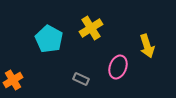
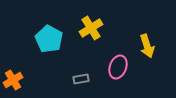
gray rectangle: rotated 35 degrees counterclockwise
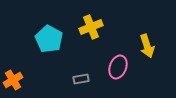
yellow cross: moved 1 px up; rotated 10 degrees clockwise
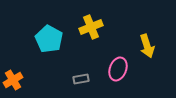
pink ellipse: moved 2 px down
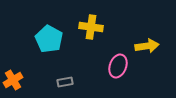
yellow cross: rotated 30 degrees clockwise
yellow arrow: rotated 80 degrees counterclockwise
pink ellipse: moved 3 px up
gray rectangle: moved 16 px left, 3 px down
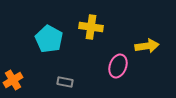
gray rectangle: rotated 21 degrees clockwise
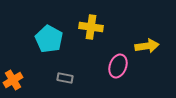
gray rectangle: moved 4 px up
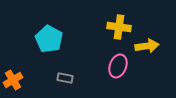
yellow cross: moved 28 px right
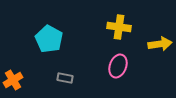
yellow arrow: moved 13 px right, 2 px up
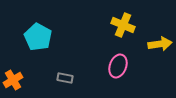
yellow cross: moved 4 px right, 2 px up; rotated 15 degrees clockwise
cyan pentagon: moved 11 px left, 2 px up
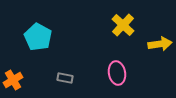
yellow cross: rotated 20 degrees clockwise
pink ellipse: moved 1 px left, 7 px down; rotated 30 degrees counterclockwise
